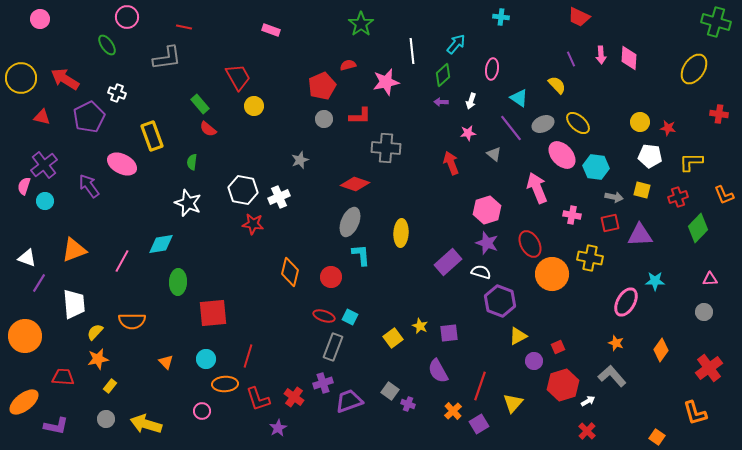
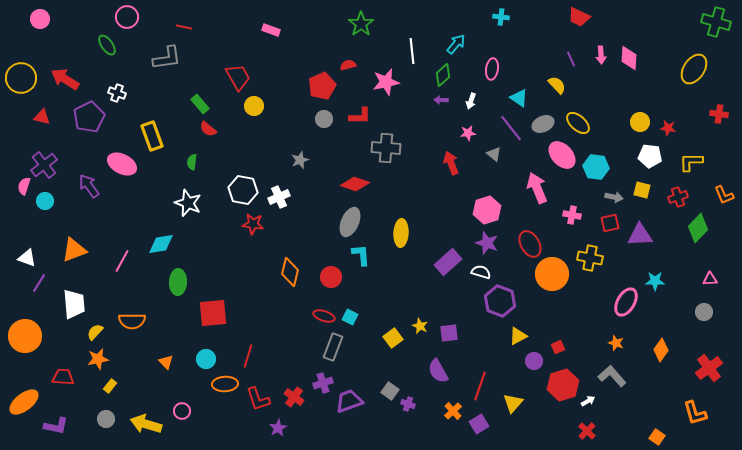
purple arrow at (441, 102): moved 2 px up
pink circle at (202, 411): moved 20 px left
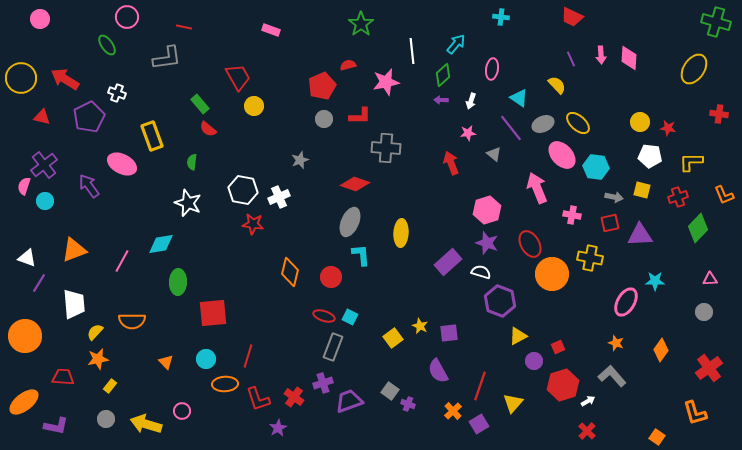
red trapezoid at (579, 17): moved 7 px left
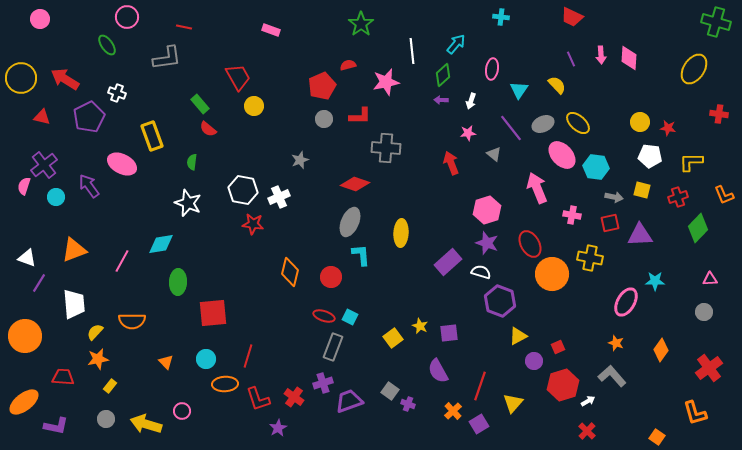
cyan triangle at (519, 98): moved 8 px up; rotated 30 degrees clockwise
cyan circle at (45, 201): moved 11 px right, 4 px up
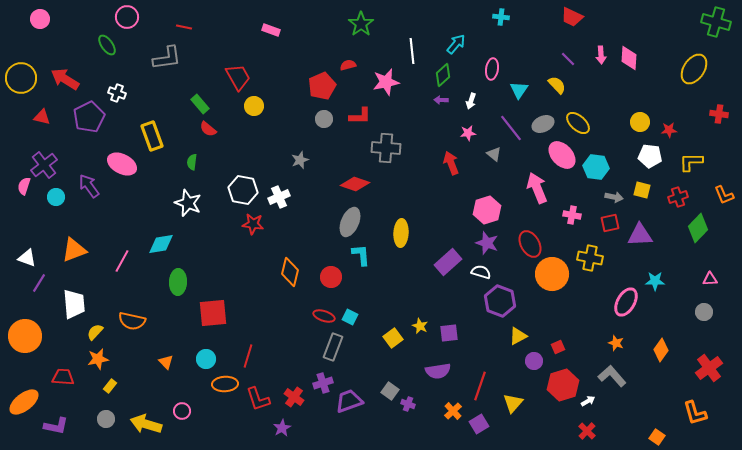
purple line at (571, 59): moved 3 px left; rotated 21 degrees counterclockwise
red star at (668, 128): moved 1 px right, 2 px down; rotated 14 degrees counterclockwise
orange semicircle at (132, 321): rotated 12 degrees clockwise
purple semicircle at (438, 371): rotated 70 degrees counterclockwise
purple star at (278, 428): moved 4 px right
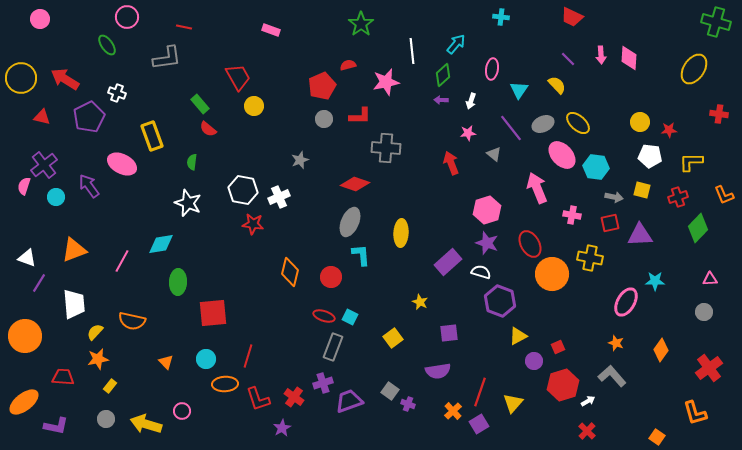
yellow star at (420, 326): moved 24 px up
red line at (480, 386): moved 6 px down
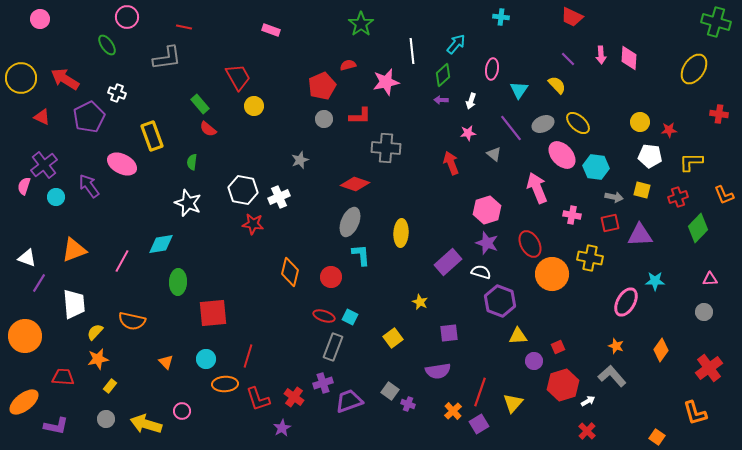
red triangle at (42, 117): rotated 12 degrees clockwise
yellow triangle at (518, 336): rotated 24 degrees clockwise
orange star at (616, 343): moved 3 px down
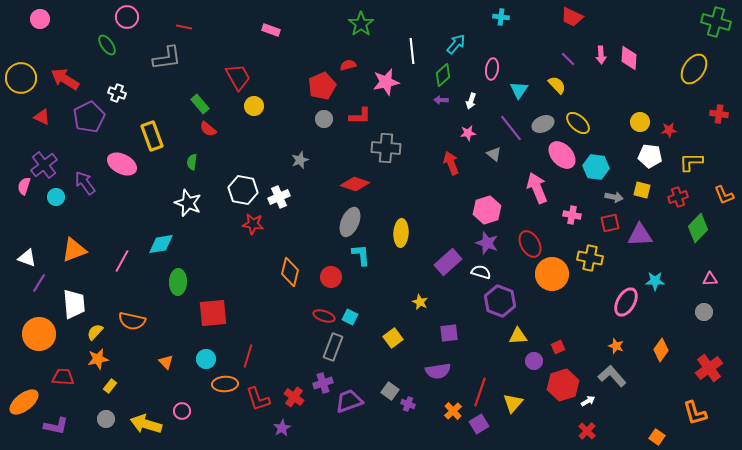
purple arrow at (89, 186): moved 4 px left, 3 px up
orange circle at (25, 336): moved 14 px right, 2 px up
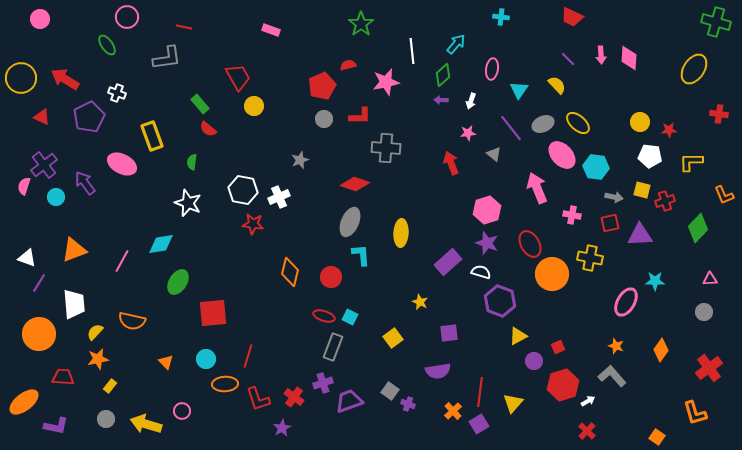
red cross at (678, 197): moved 13 px left, 4 px down
green ellipse at (178, 282): rotated 30 degrees clockwise
yellow triangle at (518, 336): rotated 24 degrees counterclockwise
red line at (480, 392): rotated 12 degrees counterclockwise
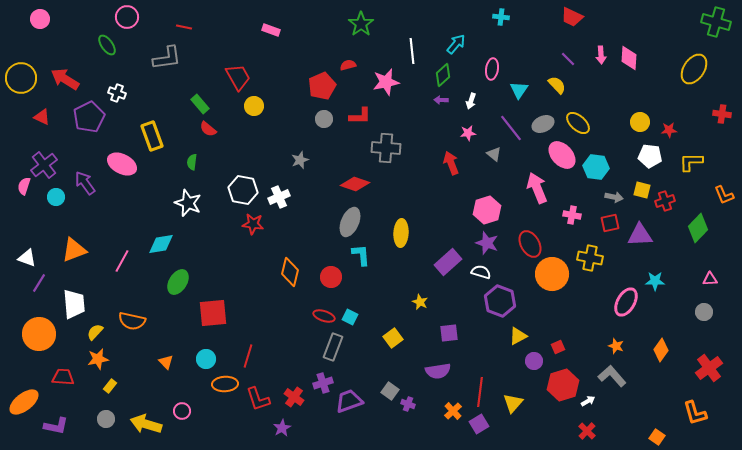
red cross at (719, 114): moved 3 px right
